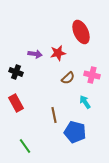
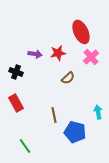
pink cross: moved 1 px left, 18 px up; rotated 35 degrees clockwise
cyan arrow: moved 13 px right, 10 px down; rotated 24 degrees clockwise
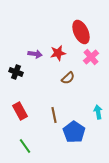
red rectangle: moved 4 px right, 8 px down
blue pentagon: moved 1 px left; rotated 20 degrees clockwise
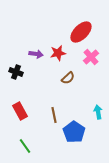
red ellipse: rotated 70 degrees clockwise
purple arrow: moved 1 px right
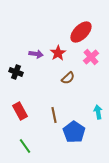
red star: rotated 21 degrees counterclockwise
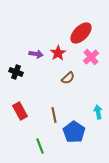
red ellipse: moved 1 px down
green line: moved 15 px right; rotated 14 degrees clockwise
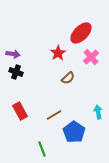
purple arrow: moved 23 px left
brown line: rotated 70 degrees clockwise
green line: moved 2 px right, 3 px down
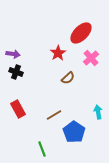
pink cross: moved 1 px down
red rectangle: moved 2 px left, 2 px up
